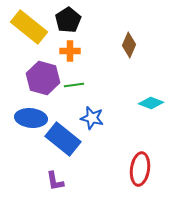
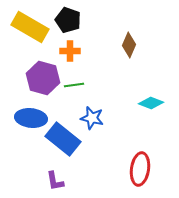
black pentagon: rotated 20 degrees counterclockwise
yellow rectangle: moved 1 px right; rotated 9 degrees counterclockwise
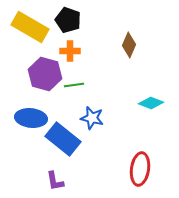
purple hexagon: moved 2 px right, 4 px up
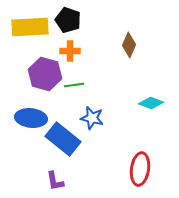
yellow rectangle: rotated 33 degrees counterclockwise
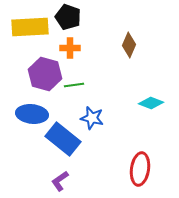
black pentagon: moved 3 px up
orange cross: moved 3 px up
blue ellipse: moved 1 px right, 4 px up
purple L-shape: moved 5 px right; rotated 65 degrees clockwise
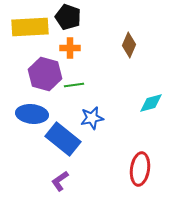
cyan diamond: rotated 35 degrees counterclockwise
blue star: rotated 25 degrees counterclockwise
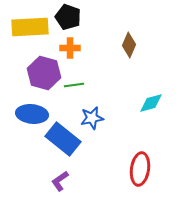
purple hexagon: moved 1 px left, 1 px up
